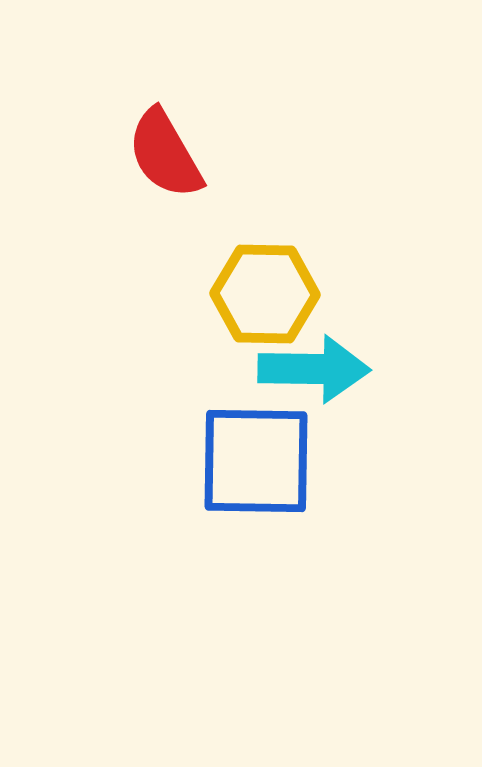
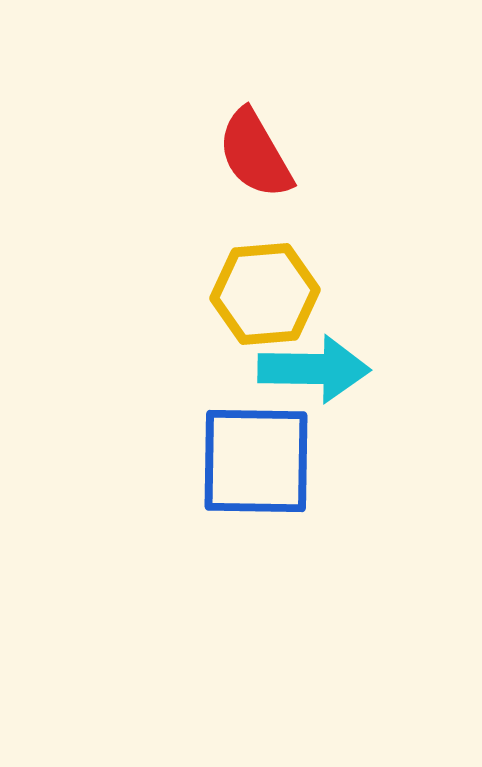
red semicircle: moved 90 px right
yellow hexagon: rotated 6 degrees counterclockwise
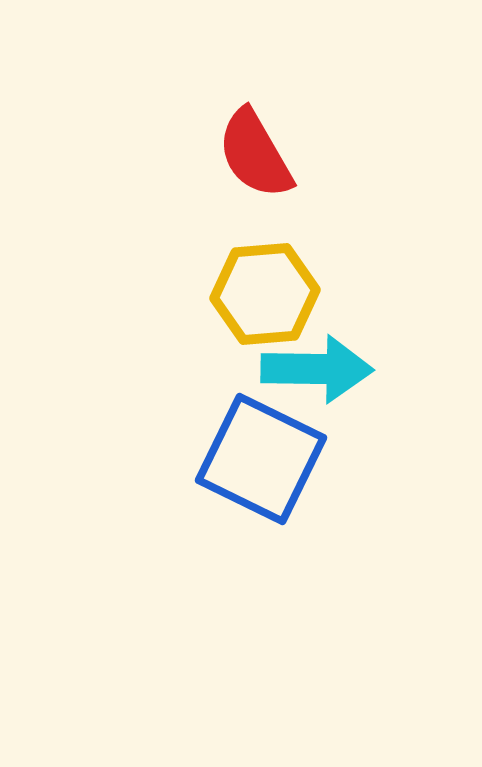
cyan arrow: moved 3 px right
blue square: moved 5 px right, 2 px up; rotated 25 degrees clockwise
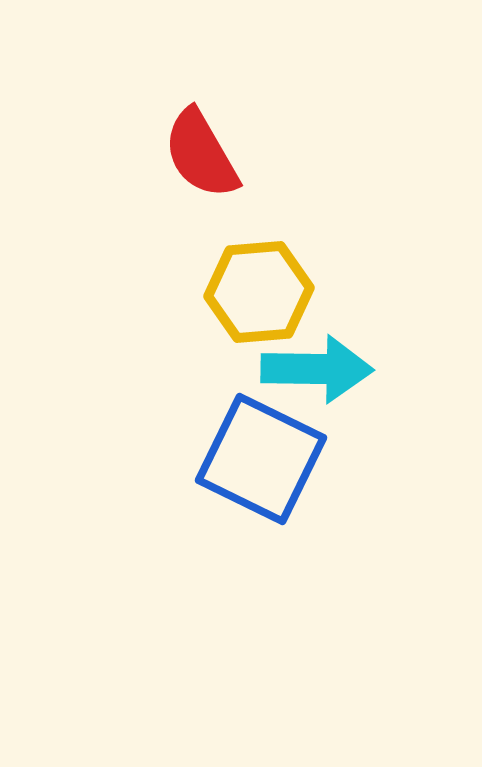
red semicircle: moved 54 px left
yellow hexagon: moved 6 px left, 2 px up
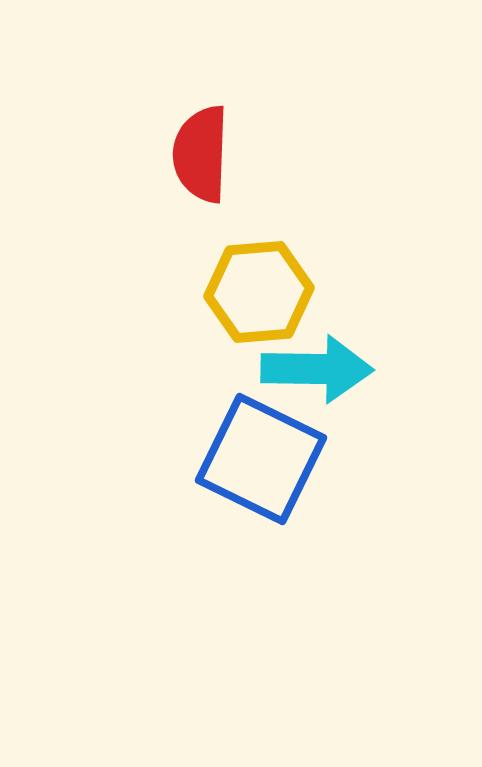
red semicircle: rotated 32 degrees clockwise
